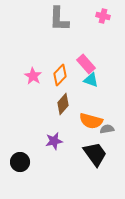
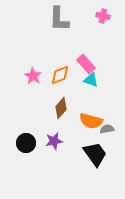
orange diamond: rotated 25 degrees clockwise
brown diamond: moved 2 px left, 4 px down
black circle: moved 6 px right, 19 px up
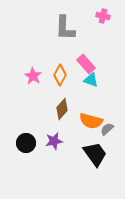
gray L-shape: moved 6 px right, 9 px down
orange diamond: rotated 40 degrees counterclockwise
brown diamond: moved 1 px right, 1 px down
gray semicircle: rotated 32 degrees counterclockwise
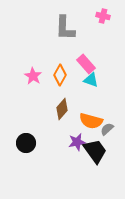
purple star: moved 23 px right, 1 px down
black trapezoid: moved 3 px up
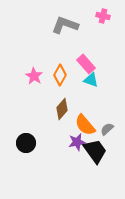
gray L-shape: moved 3 px up; rotated 108 degrees clockwise
pink star: moved 1 px right
orange semicircle: moved 6 px left, 4 px down; rotated 35 degrees clockwise
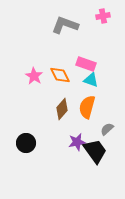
pink cross: rotated 24 degrees counterclockwise
pink rectangle: rotated 30 degrees counterclockwise
orange diamond: rotated 55 degrees counterclockwise
orange semicircle: moved 2 px right, 18 px up; rotated 55 degrees clockwise
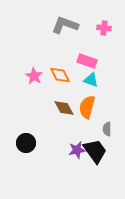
pink cross: moved 1 px right, 12 px down; rotated 16 degrees clockwise
pink rectangle: moved 1 px right, 3 px up
brown diamond: moved 2 px right, 1 px up; rotated 70 degrees counterclockwise
gray semicircle: rotated 48 degrees counterclockwise
purple star: moved 8 px down
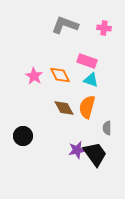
gray semicircle: moved 1 px up
black circle: moved 3 px left, 7 px up
black trapezoid: moved 3 px down
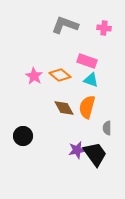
orange diamond: rotated 25 degrees counterclockwise
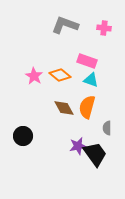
purple star: moved 1 px right, 4 px up
